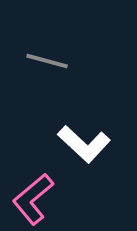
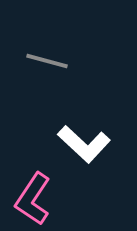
pink L-shape: rotated 16 degrees counterclockwise
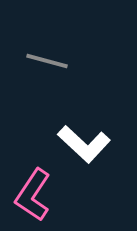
pink L-shape: moved 4 px up
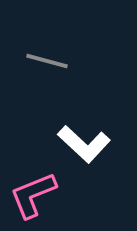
pink L-shape: rotated 34 degrees clockwise
